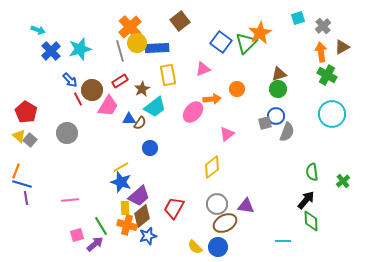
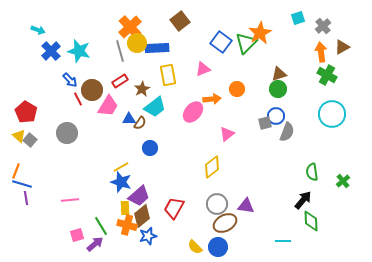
cyan star at (80, 49): moved 1 px left, 2 px down; rotated 30 degrees clockwise
black arrow at (306, 200): moved 3 px left
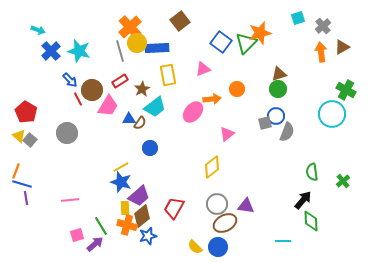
orange star at (260, 33): rotated 15 degrees clockwise
green cross at (327, 75): moved 19 px right, 15 px down
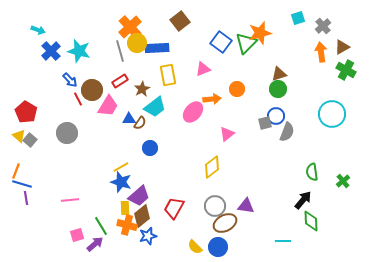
green cross at (346, 90): moved 20 px up
gray circle at (217, 204): moved 2 px left, 2 px down
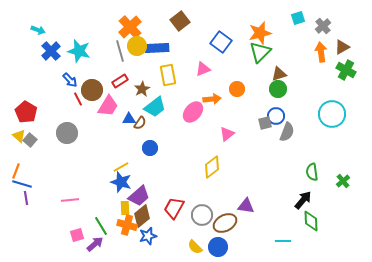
yellow circle at (137, 43): moved 3 px down
green triangle at (246, 43): moved 14 px right, 9 px down
gray circle at (215, 206): moved 13 px left, 9 px down
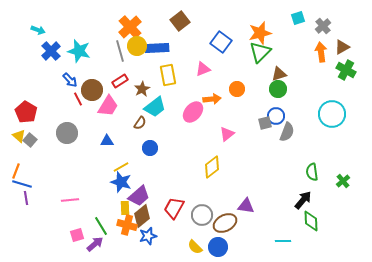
blue triangle at (129, 119): moved 22 px left, 22 px down
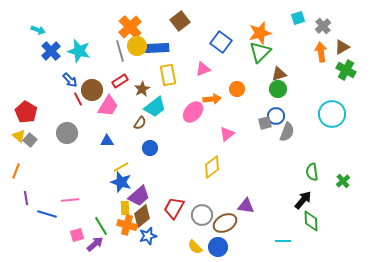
blue line at (22, 184): moved 25 px right, 30 px down
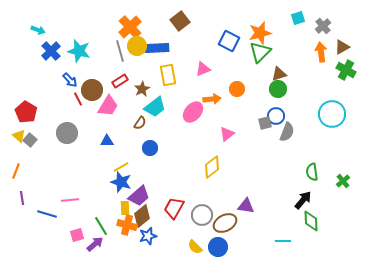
blue square at (221, 42): moved 8 px right, 1 px up; rotated 10 degrees counterclockwise
purple line at (26, 198): moved 4 px left
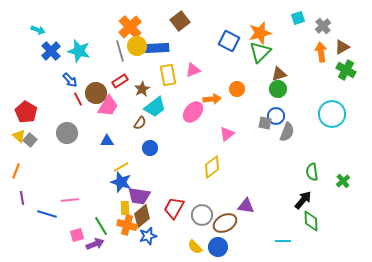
pink triangle at (203, 69): moved 10 px left, 1 px down
brown circle at (92, 90): moved 4 px right, 3 px down
gray square at (265, 123): rotated 24 degrees clockwise
purple trapezoid at (139, 196): rotated 50 degrees clockwise
purple arrow at (95, 244): rotated 18 degrees clockwise
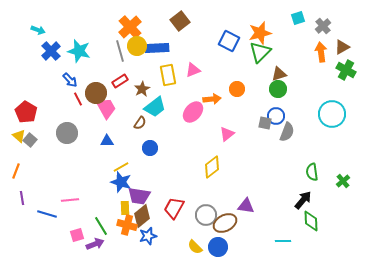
pink trapezoid at (108, 106): moved 2 px left, 2 px down; rotated 60 degrees counterclockwise
gray circle at (202, 215): moved 4 px right
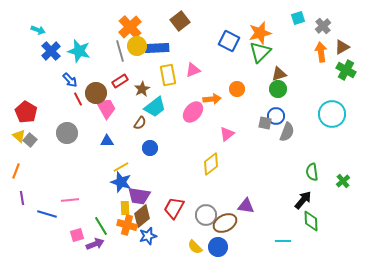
yellow diamond at (212, 167): moved 1 px left, 3 px up
